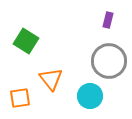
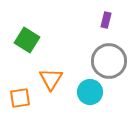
purple rectangle: moved 2 px left
green square: moved 1 px right, 1 px up
orange triangle: rotated 10 degrees clockwise
cyan circle: moved 4 px up
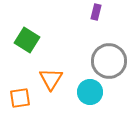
purple rectangle: moved 10 px left, 8 px up
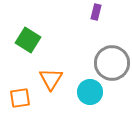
green square: moved 1 px right
gray circle: moved 3 px right, 2 px down
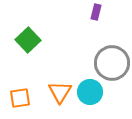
green square: rotated 15 degrees clockwise
orange triangle: moved 9 px right, 13 px down
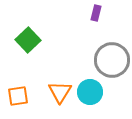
purple rectangle: moved 1 px down
gray circle: moved 3 px up
orange square: moved 2 px left, 2 px up
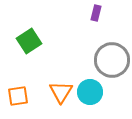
green square: moved 1 px right, 1 px down; rotated 10 degrees clockwise
orange triangle: moved 1 px right
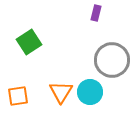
green square: moved 1 px down
